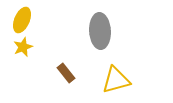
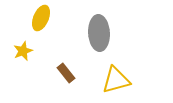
yellow ellipse: moved 19 px right, 2 px up
gray ellipse: moved 1 px left, 2 px down
yellow star: moved 4 px down
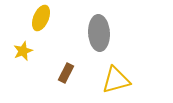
brown rectangle: rotated 66 degrees clockwise
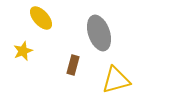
yellow ellipse: rotated 65 degrees counterclockwise
gray ellipse: rotated 16 degrees counterclockwise
brown rectangle: moved 7 px right, 8 px up; rotated 12 degrees counterclockwise
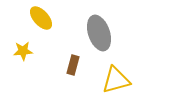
yellow star: rotated 18 degrees clockwise
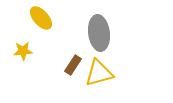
gray ellipse: rotated 12 degrees clockwise
brown rectangle: rotated 18 degrees clockwise
yellow triangle: moved 17 px left, 7 px up
